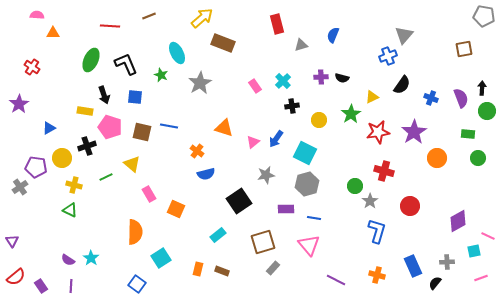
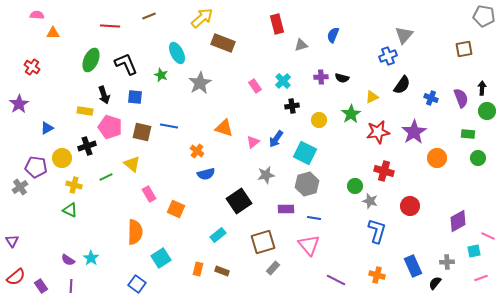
blue triangle at (49, 128): moved 2 px left
gray star at (370, 201): rotated 21 degrees counterclockwise
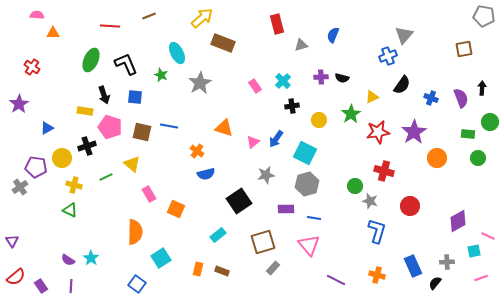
green circle at (487, 111): moved 3 px right, 11 px down
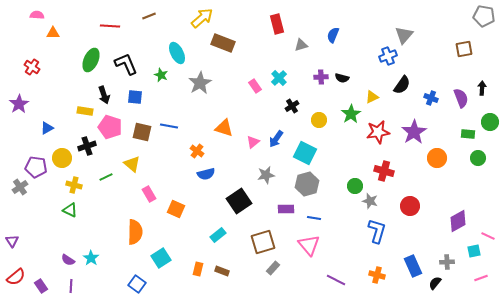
cyan cross at (283, 81): moved 4 px left, 3 px up
black cross at (292, 106): rotated 24 degrees counterclockwise
